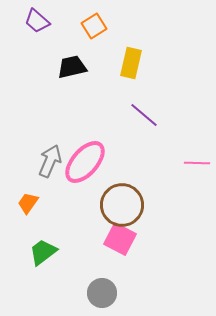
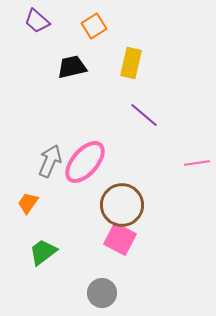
pink line: rotated 10 degrees counterclockwise
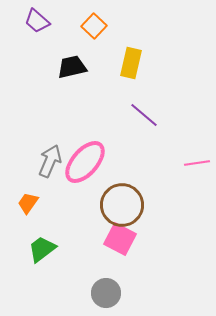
orange square: rotated 15 degrees counterclockwise
green trapezoid: moved 1 px left, 3 px up
gray circle: moved 4 px right
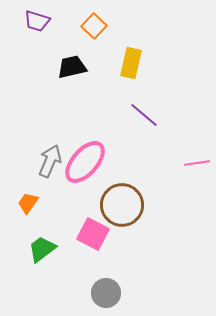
purple trapezoid: rotated 24 degrees counterclockwise
pink square: moved 27 px left, 5 px up
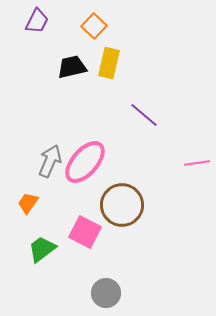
purple trapezoid: rotated 80 degrees counterclockwise
yellow rectangle: moved 22 px left
pink square: moved 8 px left, 2 px up
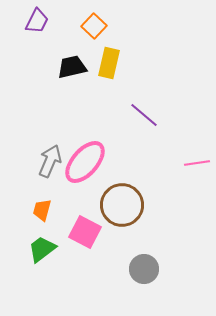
orange trapezoid: moved 14 px right, 7 px down; rotated 20 degrees counterclockwise
gray circle: moved 38 px right, 24 px up
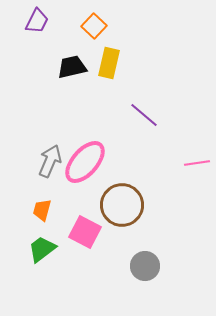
gray circle: moved 1 px right, 3 px up
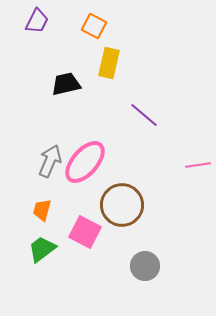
orange square: rotated 15 degrees counterclockwise
black trapezoid: moved 6 px left, 17 px down
pink line: moved 1 px right, 2 px down
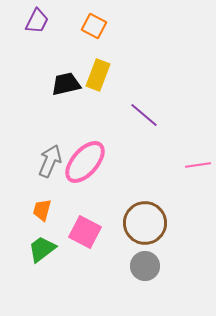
yellow rectangle: moved 11 px left, 12 px down; rotated 8 degrees clockwise
brown circle: moved 23 px right, 18 px down
